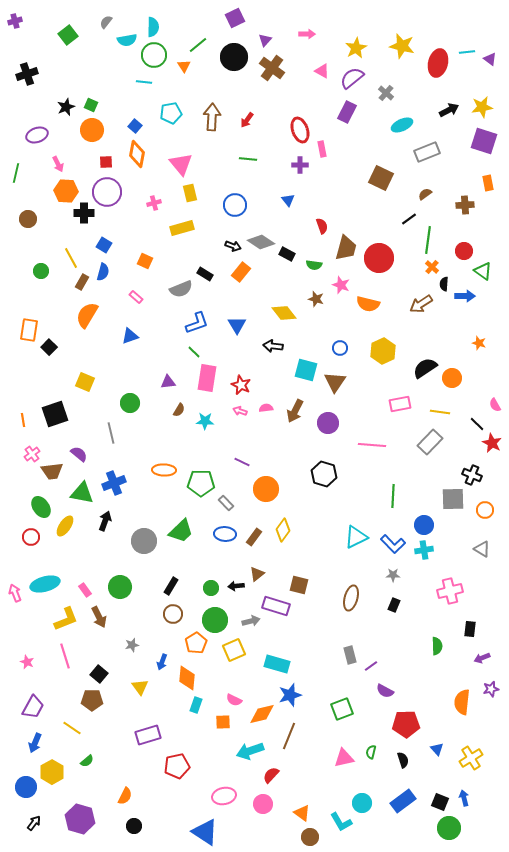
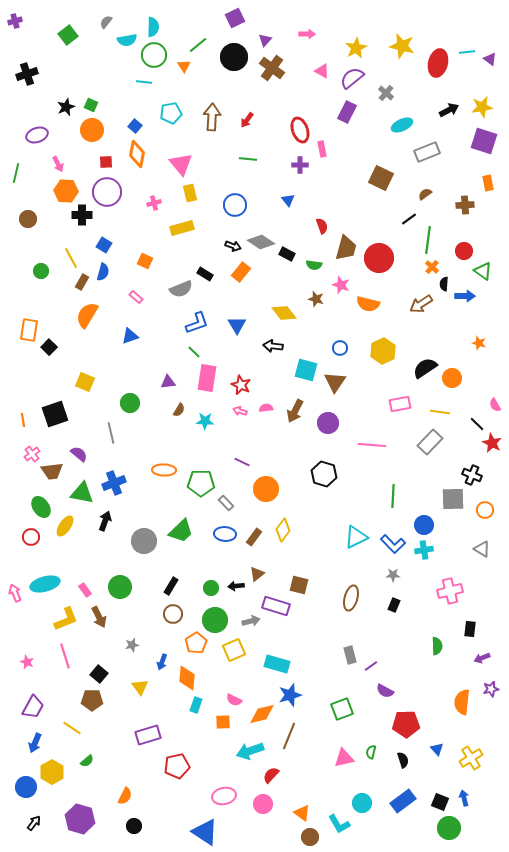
black cross at (84, 213): moved 2 px left, 2 px down
cyan L-shape at (341, 822): moved 2 px left, 2 px down
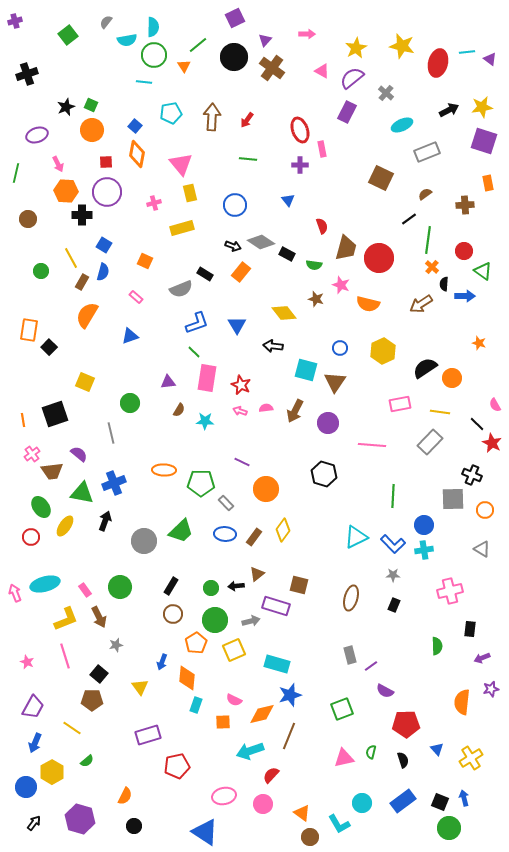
gray star at (132, 645): moved 16 px left
